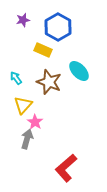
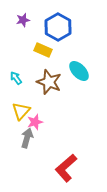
yellow triangle: moved 2 px left, 6 px down
pink star: rotated 21 degrees clockwise
gray arrow: moved 1 px up
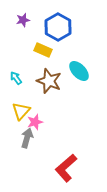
brown star: moved 1 px up
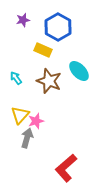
yellow triangle: moved 1 px left, 4 px down
pink star: moved 1 px right, 1 px up
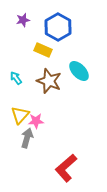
pink star: rotated 14 degrees clockwise
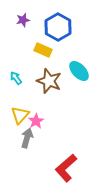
pink star: rotated 28 degrees counterclockwise
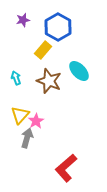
yellow rectangle: rotated 72 degrees counterclockwise
cyan arrow: rotated 16 degrees clockwise
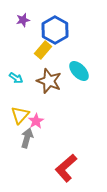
blue hexagon: moved 3 px left, 3 px down
cyan arrow: rotated 144 degrees clockwise
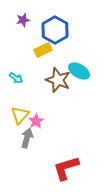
yellow rectangle: rotated 24 degrees clockwise
cyan ellipse: rotated 15 degrees counterclockwise
brown star: moved 9 px right, 1 px up
red L-shape: rotated 24 degrees clockwise
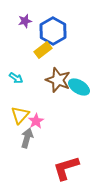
purple star: moved 2 px right, 1 px down
blue hexagon: moved 2 px left, 1 px down
yellow rectangle: rotated 12 degrees counterclockwise
cyan ellipse: moved 16 px down
